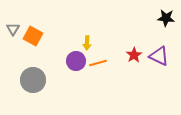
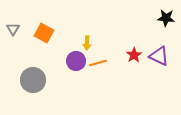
orange square: moved 11 px right, 3 px up
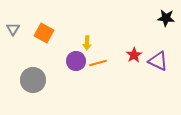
purple triangle: moved 1 px left, 5 px down
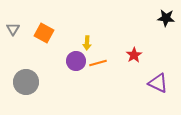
purple triangle: moved 22 px down
gray circle: moved 7 px left, 2 px down
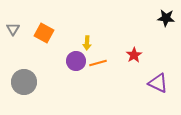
gray circle: moved 2 px left
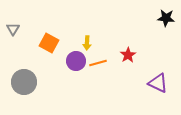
orange square: moved 5 px right, 10 px down
red star: moved 6 px left
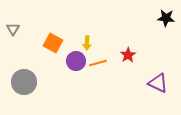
orange square: moved 4 px right
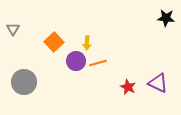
orange square: moved 1 px right, 1 px up; rotated 18 degrees clockwise
red star: moved 32 px down; rotated 14 degrees counterclockwise
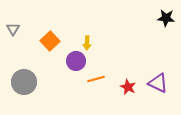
orange square: moved 4 px left, 1 px up
orange line: moved 2 px left, 16 px down
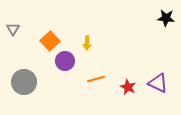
purple circle: moved 11 px left
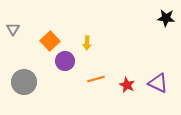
red star: moved 1 px left, 2 px up
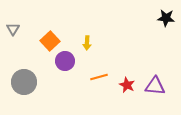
orange line: moved 3 px right, 2 px up
purple triangle: moved 3 px left, 3 px down; rotated 20 degrees counterclockwise
